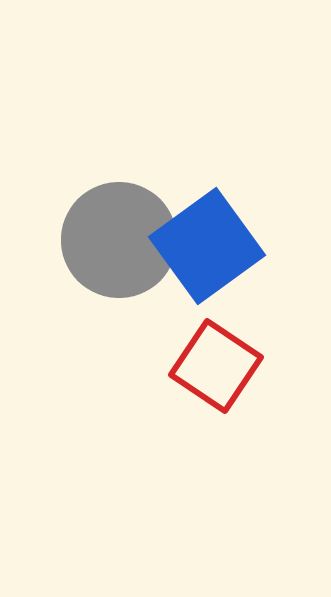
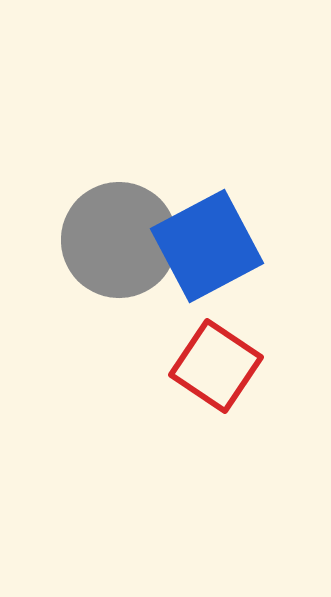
blue square: rotated 8 degrees clockwise
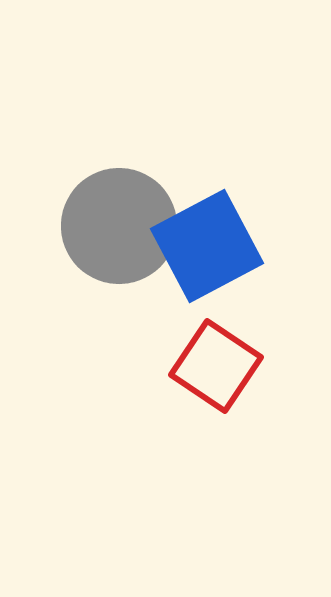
gray circle: moved 14 px up
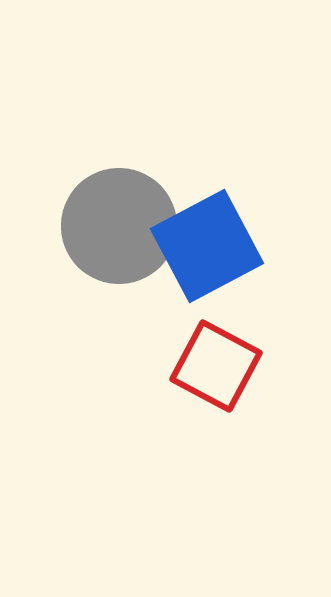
red square: rotated 6 degrees counterclockwise
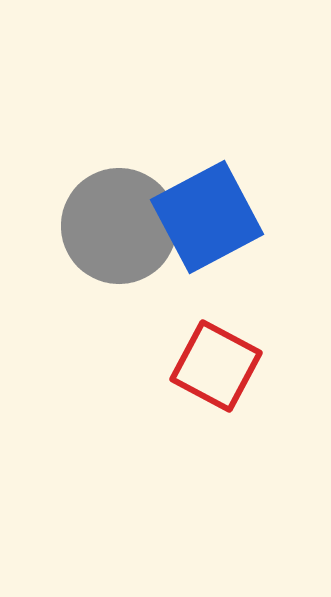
blue square: moved 29 px up
